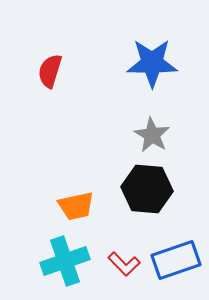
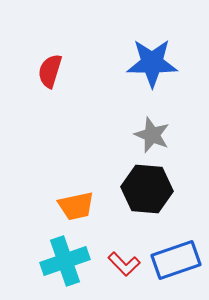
gray star: rotated 9 degrees counterclockwise
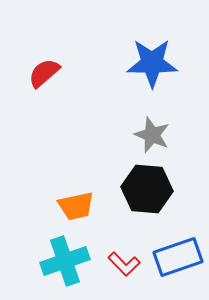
red semicircle: moved 6 px left, 2 px down; rotated 32 degrees clockwise
blue rectangle: moved 2 px right, 3 px up
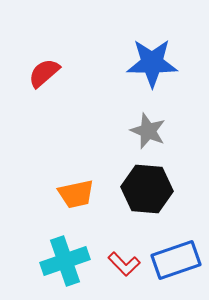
gray star: moved 4 px left, 4 px up
orange trapezoid: moved 12 px up
blue rectangle: moved 2 px left, 3 px down
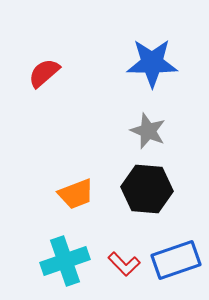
orange trapezoid: rotated 9 degrees counterclockwise
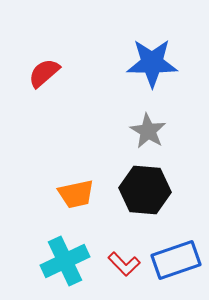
gray star: rotated 9 degrees clockwise
black hexagon: moved 2 px left, 1 px down
orange trapezoid: rotated 9 degrees clockwise
cyan cross: rotated 6 degrees counterclockwise
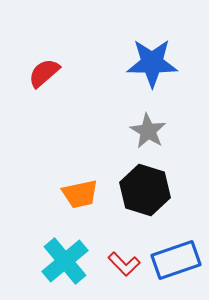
black hexagon: rotated 12 degrees clockwise
orange trapezoid: moved 4 px right
cyan cross: rotated 15 degrees counterclockwise
